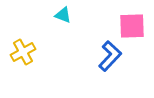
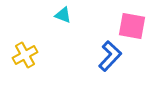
pink square: rotated 12 degrees clockwise
yellow cross: moved 2 px right, 3 px down
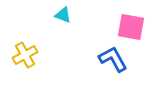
pink square: moved 1 px left, 1 px down
blue L-shape: moved 3 px right, 3 px down; rotated 72 degrees counterclockwise
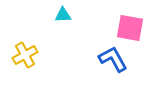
cyan triangle: rotated 24 degrees counterclockwise
pink square: moved 1 px left, 1 px down
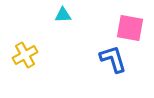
blue L-shape: rotated 12 degrees clockwise
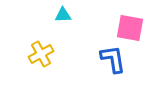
yellow cross: moved 16 px right, 1 px up
blue L-shape: rotated 8 degrees clockwise
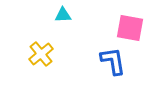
yellow cross: rotated 10 degrees counterclockwise
blue L-shape: moved 2 px down
